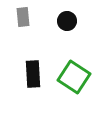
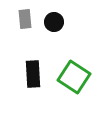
gray rectangle: moved 2 px right, 2 px down
black circle: moved 13 px left, 1 px down
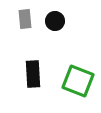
black circle: moved 1 px right, 1 px up
green square: moved 4 px right, 4 px down; rotated 12 degrees counterclockwise
